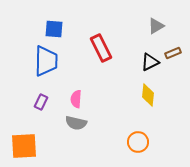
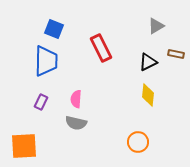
blue square: rotated 18 degrees clockwise
brown rectangle: moved 3 px right, 1 px down; rotated 35 degrees clockwise
black triangle: moved 2 px left
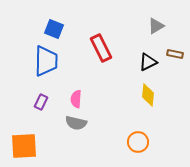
brown rectangle: moved 1 px left
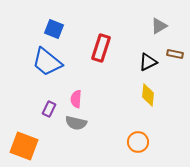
gray triangle: moved 3 px right
red rectangle: rotated 44 degrees clockwise
blue trapezoid: moved 1 px right, 1 px down; rotated 128 degrees clockwise
purple rectangle: moved 8 px right, 7 px down
orange square: rotated 24 degrees clockwise
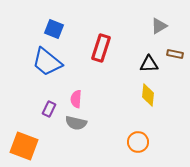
black triangle: moved 1 px right, 2 px down; rotated 24 degrees clockwise
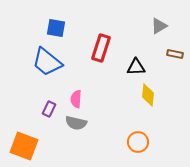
blue square: moved 2 px right, 1 px up; rotated 12 degrees counterclockwise
black triangle: moved 13 px left, 3 px down
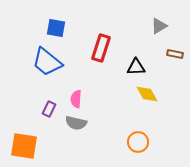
yellow diamond: moved 1 px left, 1 px up; rotated 35 degrees counterclockwise
orange square: rotated 12 degrees counterclockwise
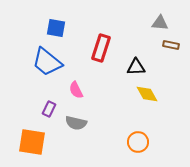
gray triangle: moved 1 px right, 3 px up; rotated 36 degrees clockwise
brown rectangle: moved 4 px left, 9 px up
pink semicircle: moved 9 px up; rotated 30 degrees counterclockwise
orange square: moved 8 px right, 4 px up
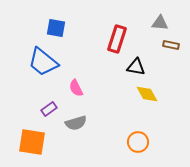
red rectangle: moved 16 px right, 9 px up
blue trapezoid: moved 4 px left
black triangle: rotated 12 degrees clockwise
pink semicircle: moved 2 px up
purple rectangle: rotated 28 degrees clockwise
gray semicircle: rotated 30 degrees counterclockwise
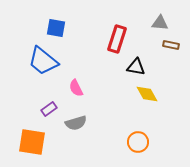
blue trapezoid: moved 1 px up
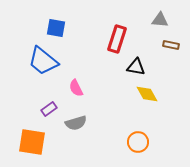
gray triangle: moved 3 px up
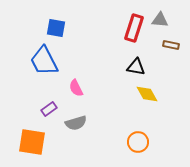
red rectangle: moved 17 px right, 11 px up
blue trapezoid: moved 1 px right; rotated 24 degrees clockwise
